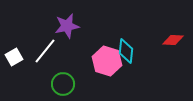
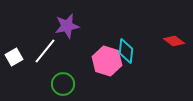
red diamond: moved 1 px right, 1 px down; rotated 35 degrees clockwise
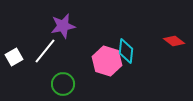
purple star: moved 4 px left
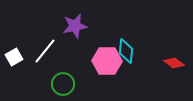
purple star: moved 12 px right
red diamond: moved 22 px down
pink hexagon: rotated 16 degrees counterclockwise
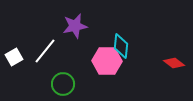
cyan diamond: moved 5 px left, 5 px up
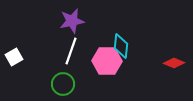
purple star: moved 3 px left, 5 px up
white line: moved 26 px right; rotated 20 degrees counterclockwise
red diamond: rotated 15 degrees counterclockwise
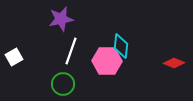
purple star: moved 11 px left, 2 px up
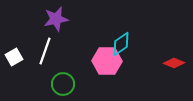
purple star: moved 5 px left
cyan diamond: moved 2 px up; rotated 50 degrees clockwise
white line: moved 26 px left
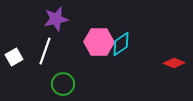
pink hexagon: moved 8 px left, 19 px up
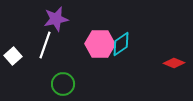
pink hexagon: moved 1 px right, 2 px down
white line: moved 6 px up
white square: moved 1 px left, 1 px up; rotated 12 degrees counterclockwise
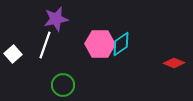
white square: moved 2 px up
green circle: moved 1 px down
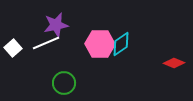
purple star: moved 6 px down
white line: moved 1 px right, 2 px up; rotated 48 degrees clockwise
white square: moved 6 px up
green circle: moved 1 px right, 2 px up
